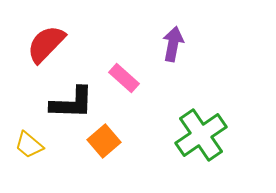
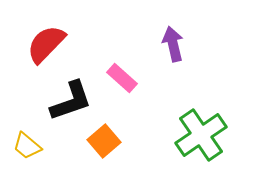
purple arrow: rotated 24 degrees counterclockwise
pink rectangle: moved 2 px left
black L-shape: moved 1 px left, 2 px up; rotated 21 degrees counterclockwise
yellow trapezoid: moved 2 px left, 1 px down
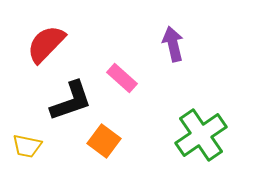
orange square: rotated 12 degrees counterclockwise
yellow trapezoid: rotated 28 degrees counterclockwise
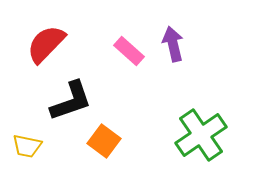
pink rectangle: moved 7 px right, 27 px up
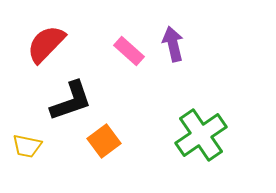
orange square: rotated 16 degrees clockwise
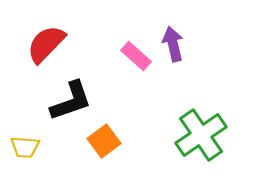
pink rectangle: moved 7 px right, 5 px down
yellow trapezoid: moved 2 px left, 1 px down; rotated 8 degrees counterclockwise
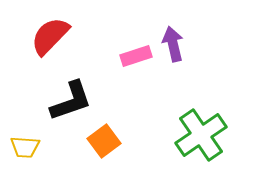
red semicircle: moved 4 px right, 8 px up
pink rectangle: rotated 60 degrees counterclockwise
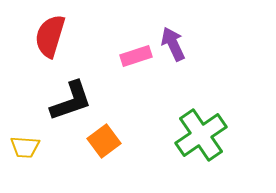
red semicircle: rotated 27 degrees counterclockwise
purple arrow: rotated 12 degrees counterclockwise
